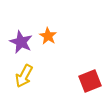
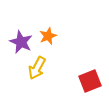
orange star: rotated 18 degrees clockwise
yellow arrow: moved 13 px right, 8 px up
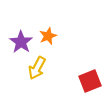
purple star: rotated 10 degrees clockwise
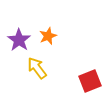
purple star: moved 2 px left, 2 px up
yellow arrow: rotated 115 degrees clockwise
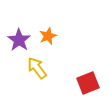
red square: moved 2 px left, 2 px down
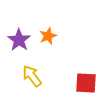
yellow arrow: moved 5 px left, 8 px down
red square: moved 2 px left; rotated 25 degrees clockwise
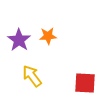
orange star: rotated 18 degrees clockwise
red square: moved 1 px left
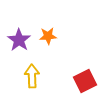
yellow arrow: rotated 35 degrees clockwise
red square: moved 2 px up; rotated 30 degrees counterclockwise
